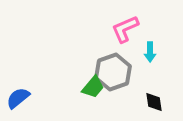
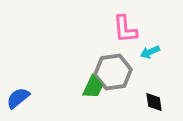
pink L-shape: rotated 72 degrees counterclockwise
cyan arrow: rotated 66 degrees clockwise
gray hexagon: rotated 12 degrees clockwise
green trapezoid: rotated 15 degrees counterclockwise
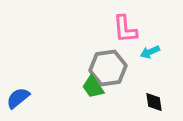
gray hexagon: moved 5 px left, 4 px up
green trapezoid: rotated 120 degrees clockwise
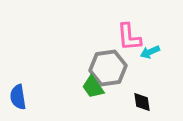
pink L-shape: moved 4 px right, 8 px down
blue semicircle: moved 1 px up; rotated 60 degrees counterclockwise
black diamond: moved 12 px left
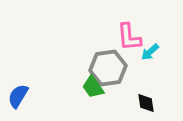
cyan arrow: rotated 18 degrees counterclockwise
blue semicircle: moved 1 px up; rotated 40 degrees clockwise
black diamond: moved 4 px right, 1 px down
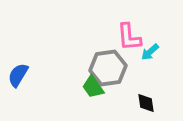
blue semicircle: moved 21 px up
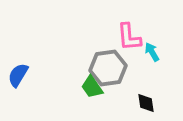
cyan arrow: moved 2 px right; rotated 102 degrees clockwise
green trapezoid: moved 1 px left
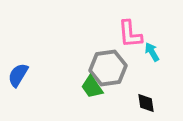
pink L-shape: moved 1 px right, 3 px up
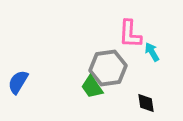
pink L-shape: rotated 8 degrees clockwise
blue semicircle: moved 7 px down
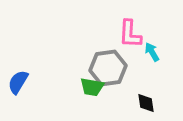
green trapezoid: rotated 45 degrees counterclockwise
